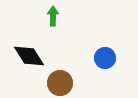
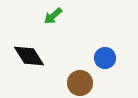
green arrow: rotated 132 degrees counterclockwise
brown circle: moved 20 px right
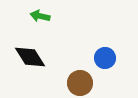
green arrow: moved 13 px left; rotated 54 degrees clockwise
black diamond: moved 1 px right, 1 px down
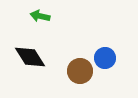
brown circle: moved 12 px up
